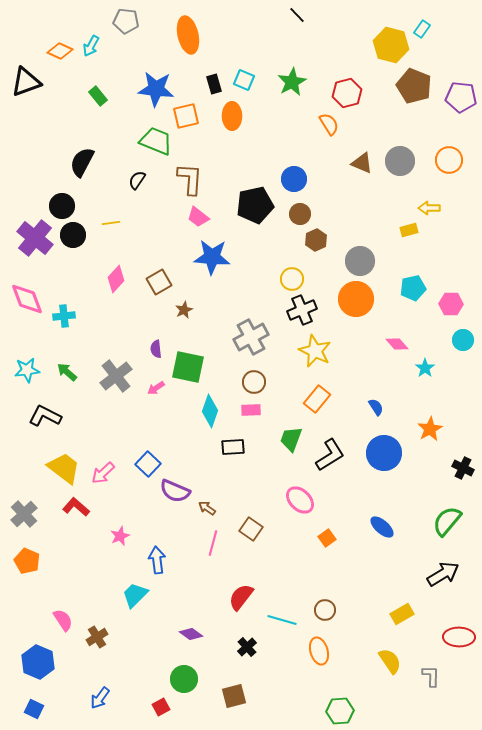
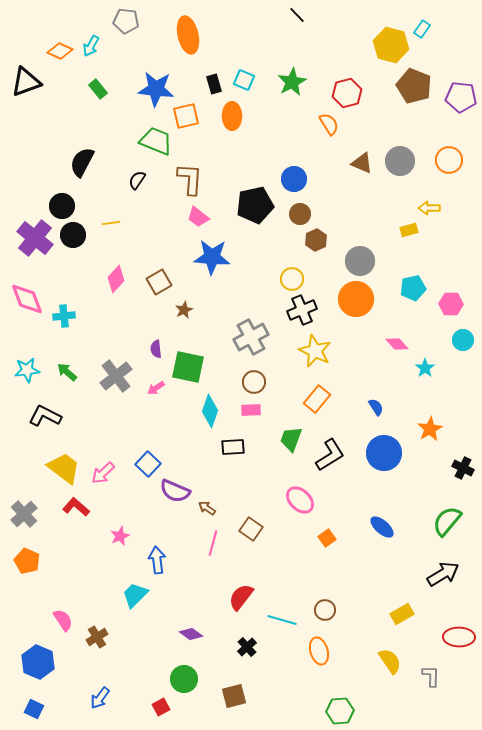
green rectangle at (98, 96): moved 7 px up
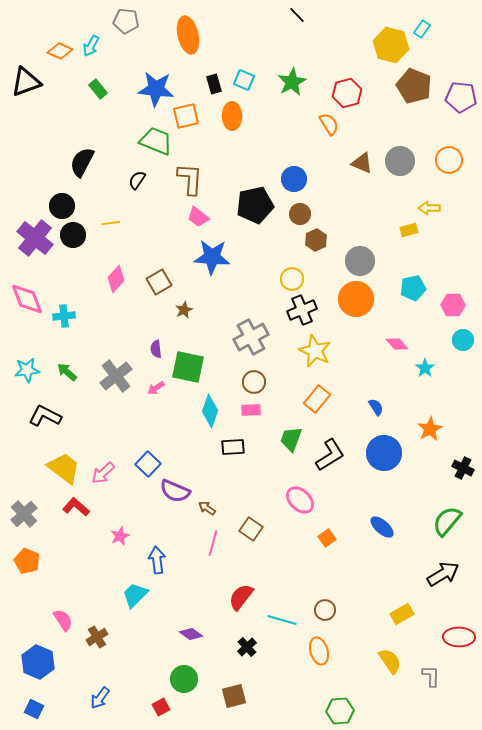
pink hexagon at (451, 304): moved 2 px right, 1 px down
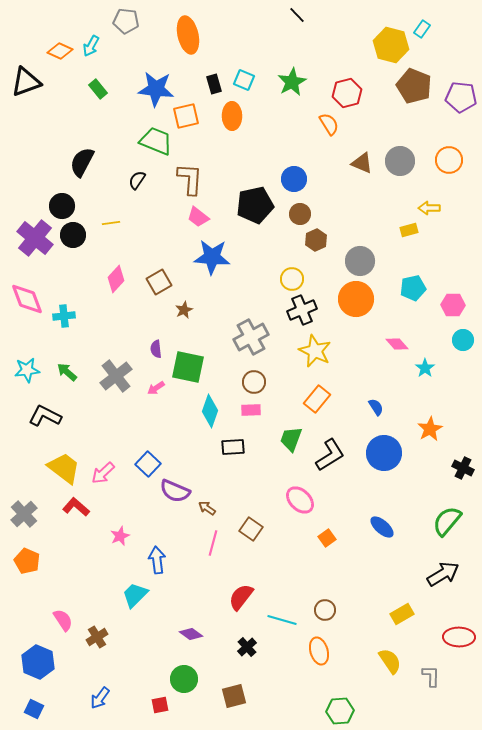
red square at (161, 707): moved 1 px left, 2 px up; rotated 18 degrees clockwise
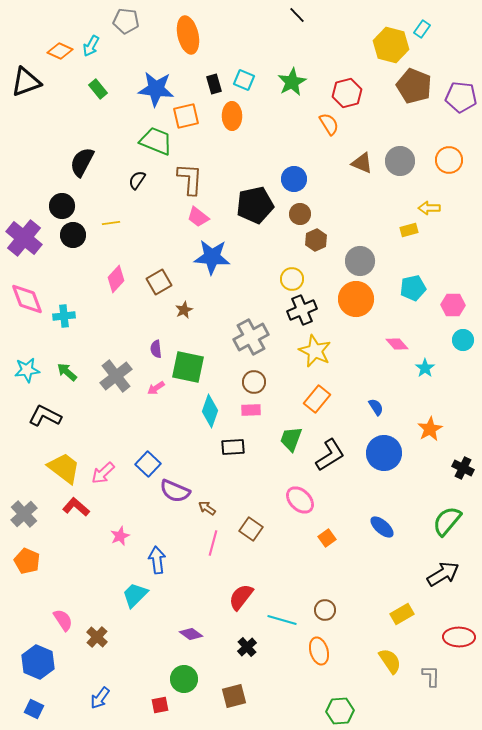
purple cross at (35, 238): moved 11 px left
brown cross at (97, 637): rotated 15 degrees counterclockwise
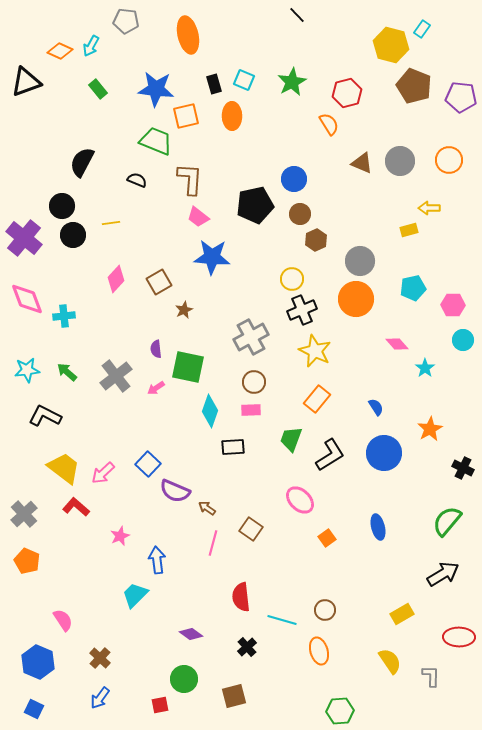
black semicircle at (137, 180): rotated 78 degrees clockwise
blue ellipse at (382, 527): moved 4 px left; rotated 35 degrees clockwise
red semicircle at (241, 597): rotated 44 degrees counterclockwise
brown cross at (97, 637): moved 3 px right, 21 px down
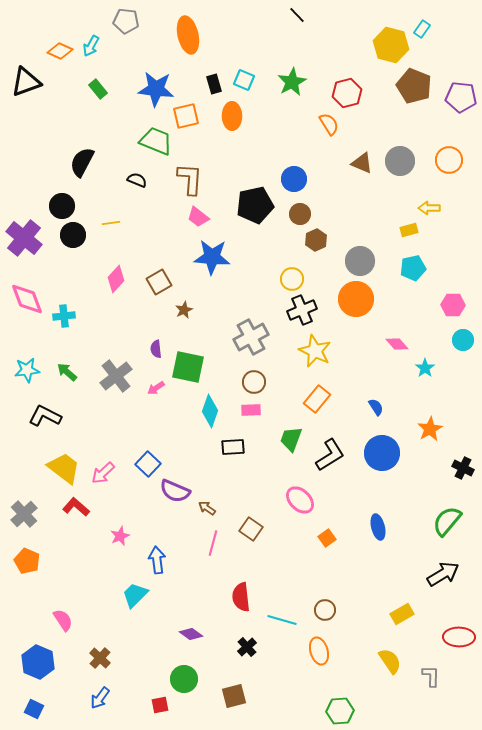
cyan pentagon at (413, 288): moved 20 px up
blue circle at (384, 453): moved 2 px left
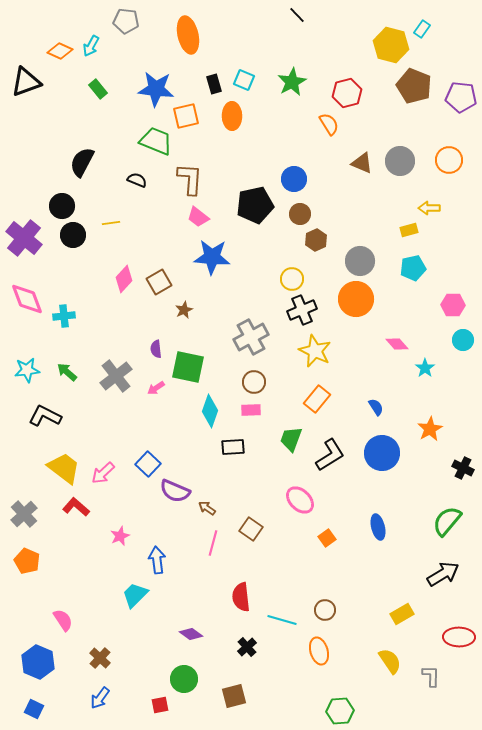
pink diamond at (116, 279): moved 8 px right
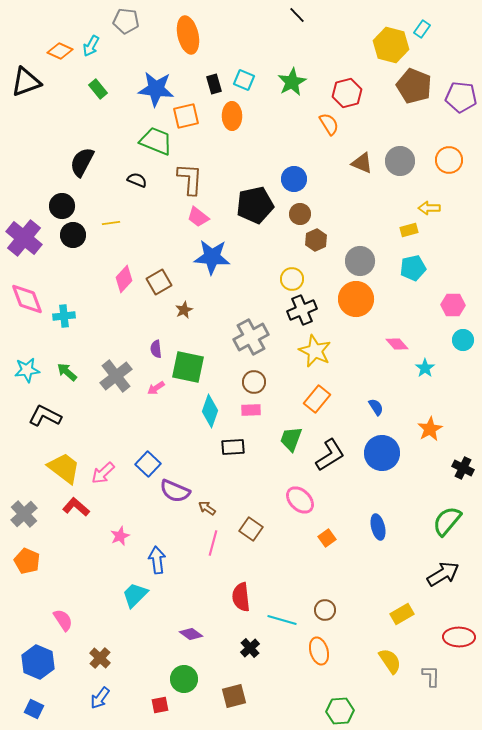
black cross at (247, 647): moved 3 px right, 1 px down
